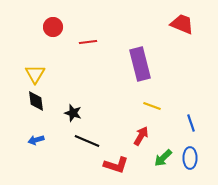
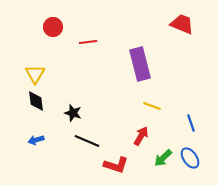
blue ellipse: rotated 35 degrees counterclockwise
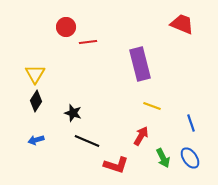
red circle: moved 13 px right
black diamond: rotated 40 degrees clockwise
green arrow: rotated 72 degrees counterclockwise
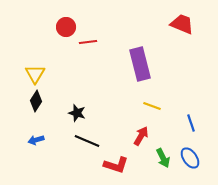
black star: moved 4 px right
